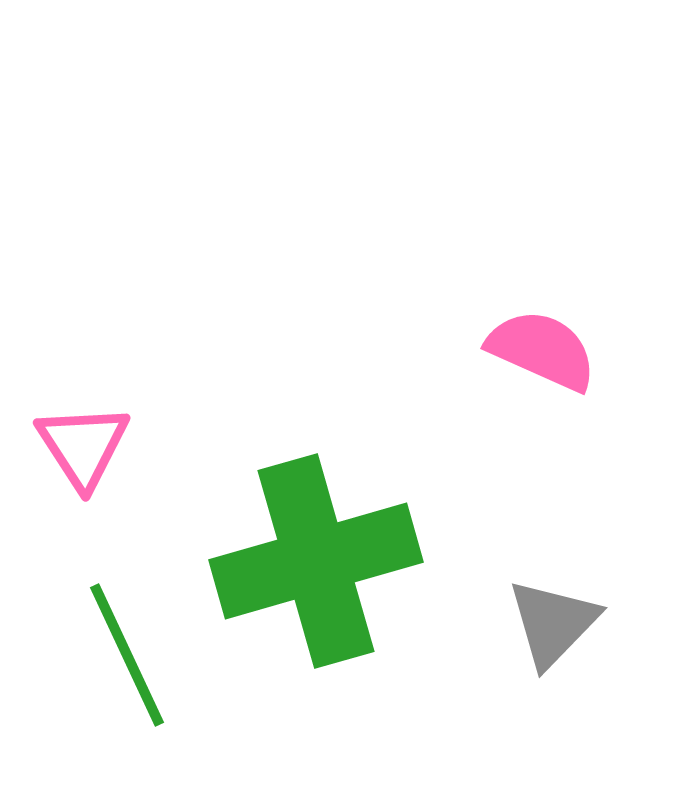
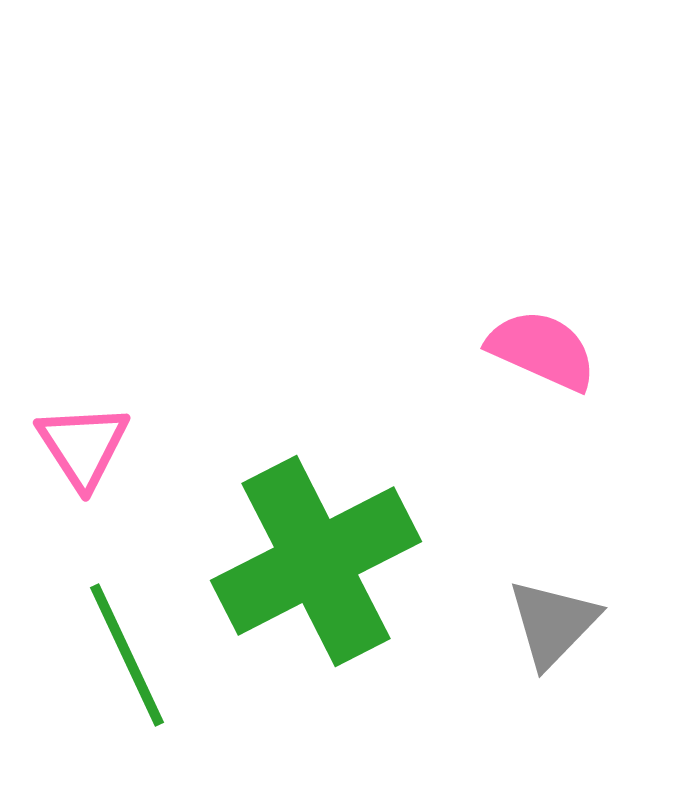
green cross: rotated 11 degrees counterclockwise
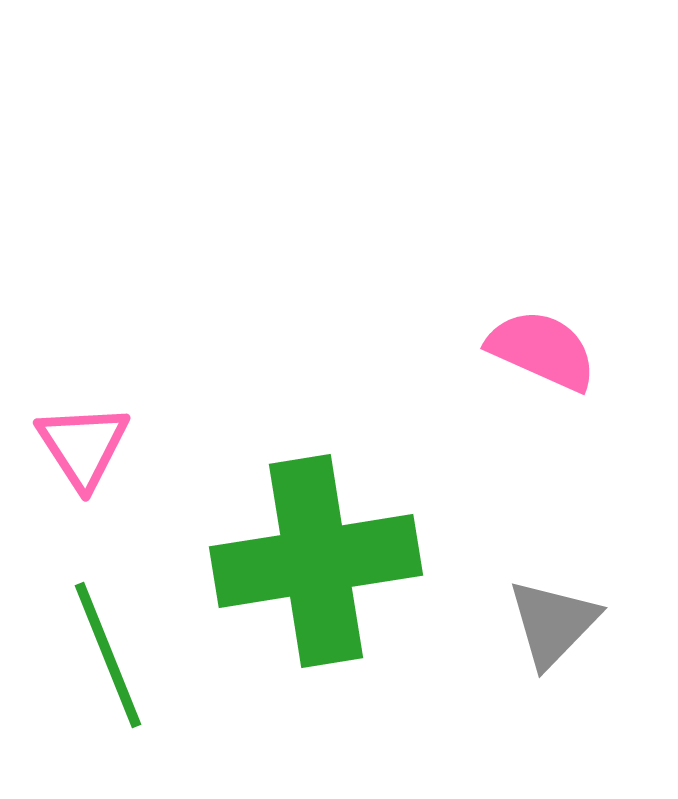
green cross: rotated 18 degrees clockwise
green line: moved 19 px left; rotated 3 degrees clockwise
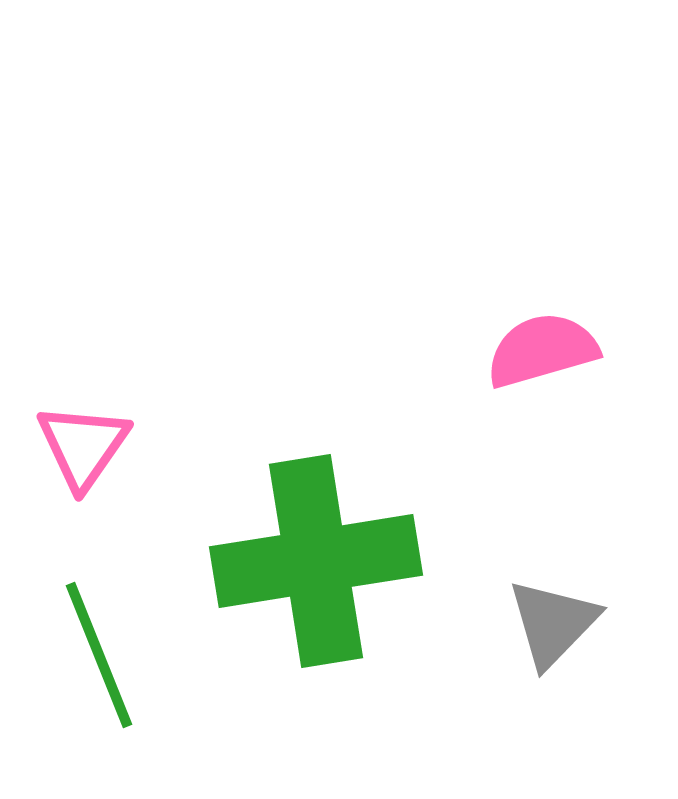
pink semicircle: rotated 40 degrees counterclockwise
pink triangle: rotated 8 degrees clockwise
green line: moved 9 px left
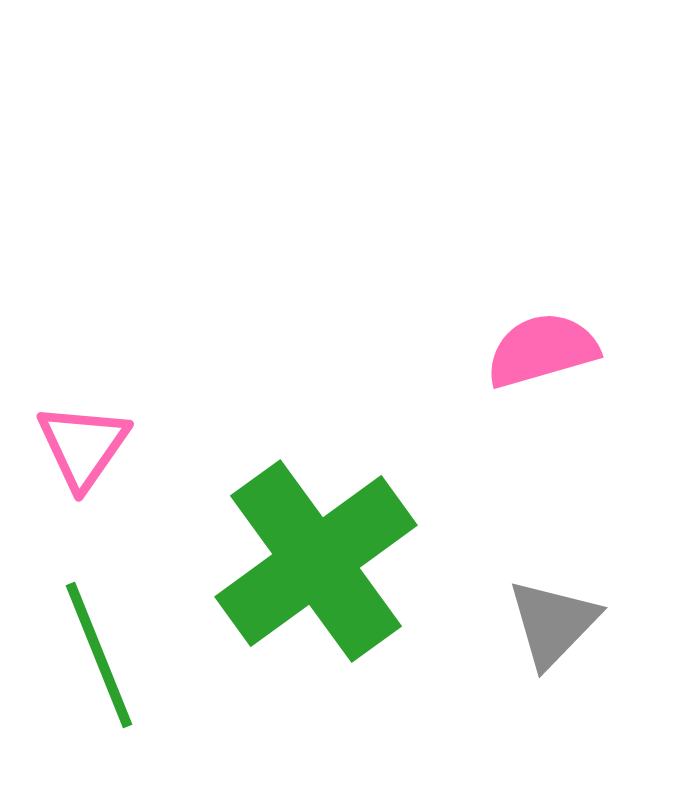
green cross: rotated 27 degrees counterclockwise
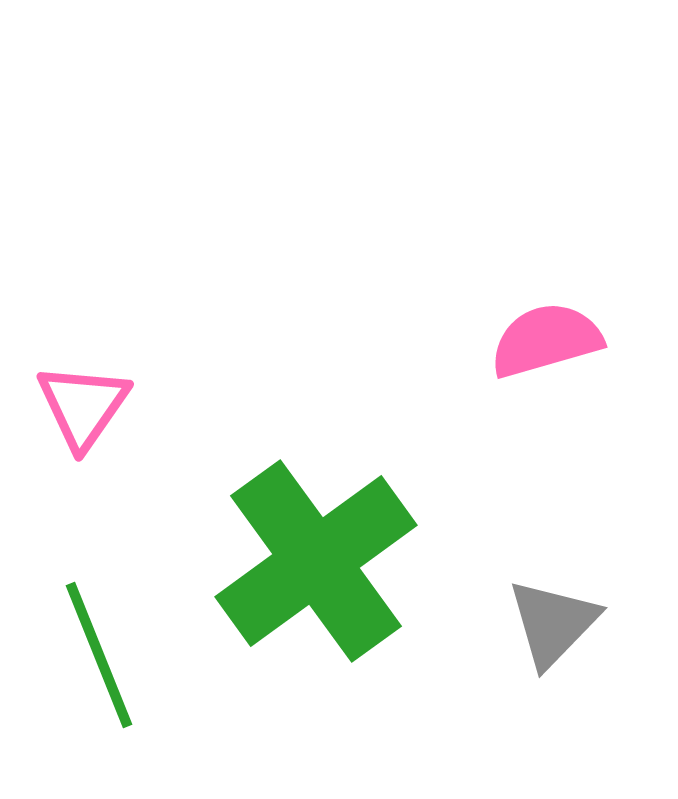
pink semicircle: moved 4 px right, 10 px up
pink triangle: moved 40 px up
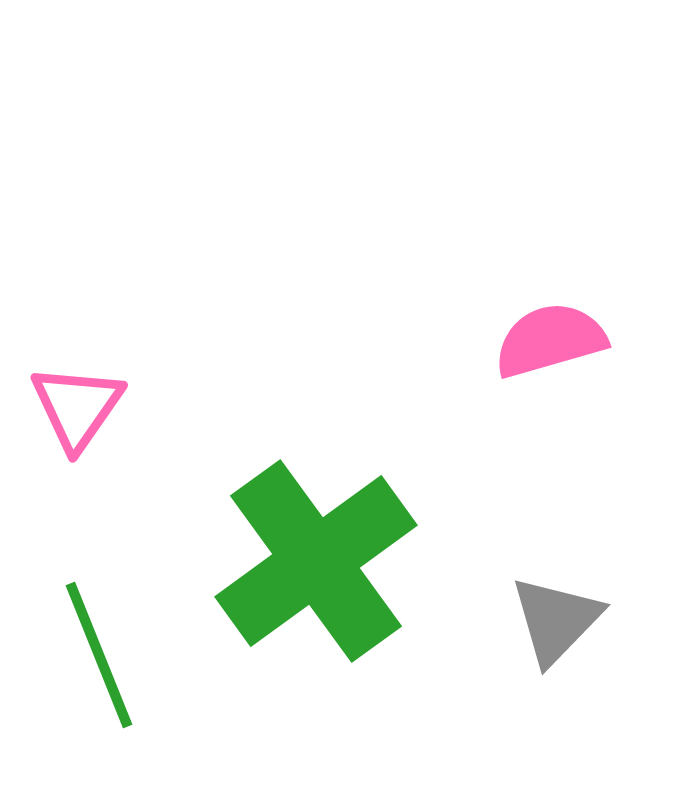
pink semicircle: moved 4 px right
pink triangle: moved 6 px left, 1 px down
gray triangle: moved 3 px right, 3 px up
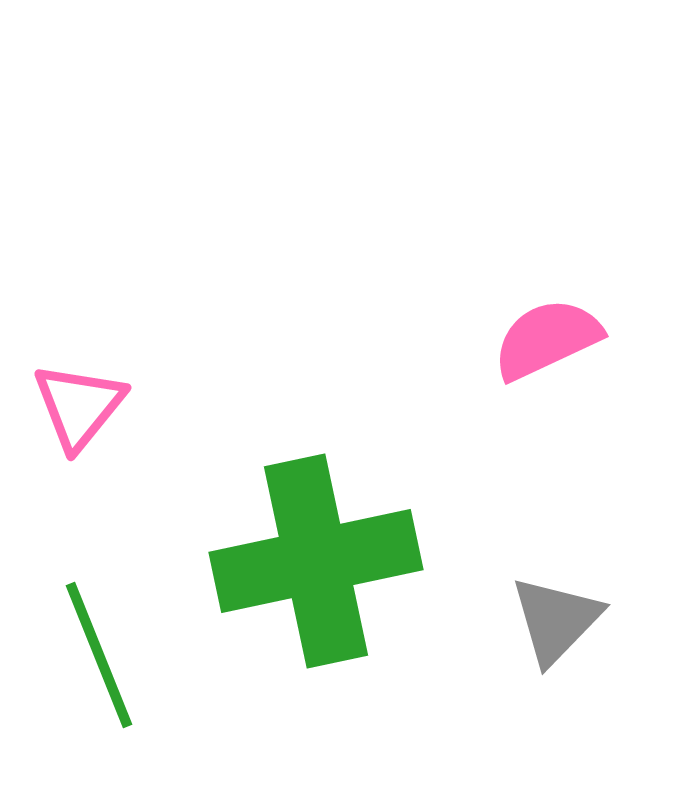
pink semicircle: moved 3 px left, 1 px up; rotated 9 degrees counterclockwise
pink triangle: moved 2 px right, 1 px up; rotated 4 degrees clockwise
green cross: rotated 24 degrees clockwise
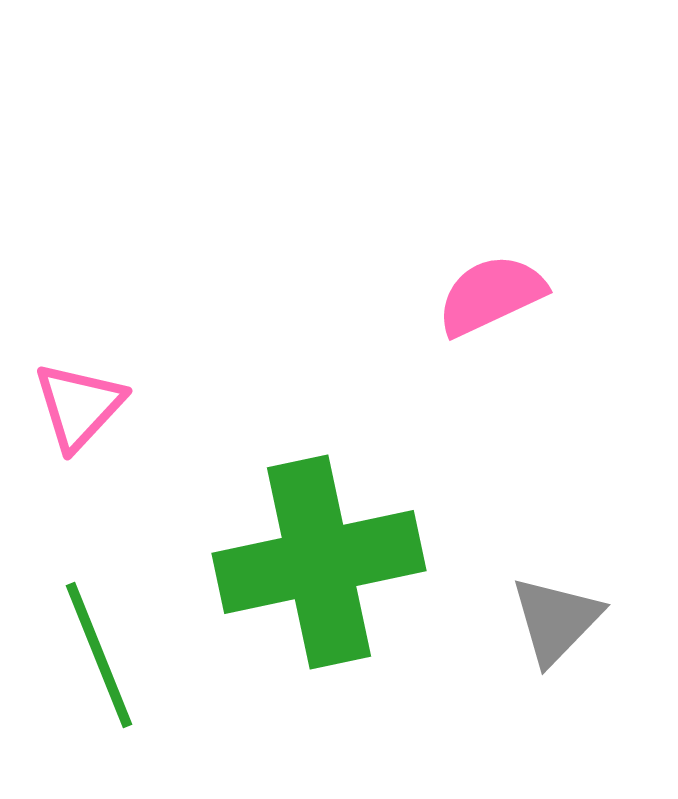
pink semicircle: moved 56 px left, 44 px up
pink triangle: rotated 4 degrees clockwise
green cross: moved 3 px right, 1 px down
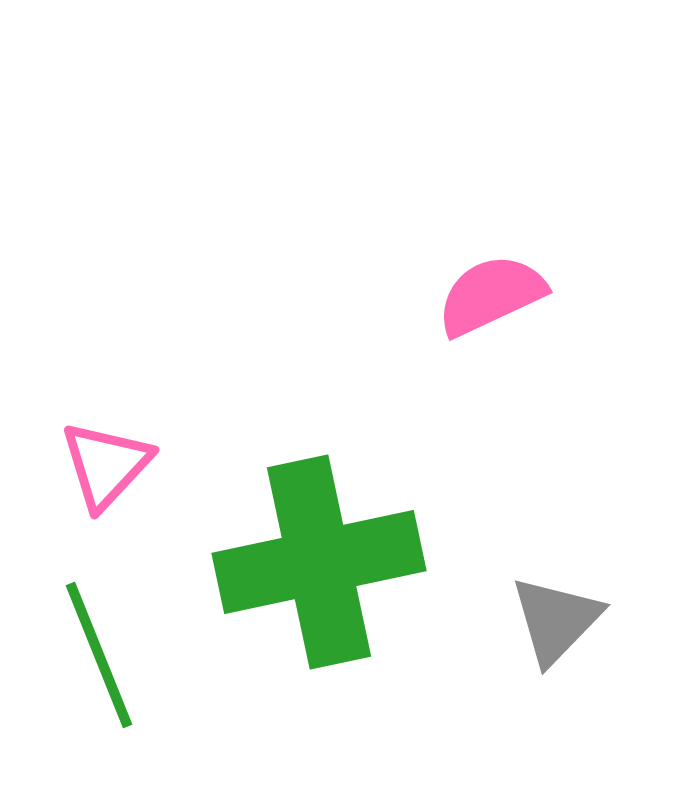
pink triangle: moved 27 px right, 59 px down
